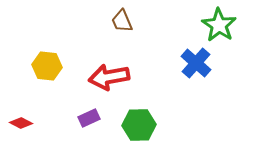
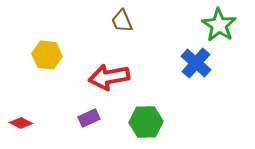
yellow hexagon: moved 11 px up
green hexagon: moved 7 px right, 3 px up
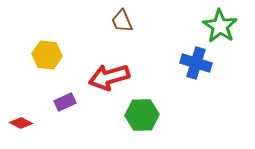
green star: moved 1 px right, 1 px down
blue cross: rotated 24 degrees counterclockwise
red arrow: rotated 6 degrees counterclockwise
purple rectangle: moved 24 px left, 16 px up
green hexagon: moved 4 px left, 7 px up
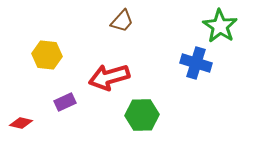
brown trapezoid: rotated 115 degrees counterclockwise
red diamond: rotated 15 degrees counterclockwise
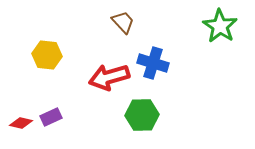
brown trapezoid: moved 1 px right, 1 px down; rotated 85 degrees counterclockwise
blue cross: moved 43 px left
purple rectangle: moved 14 px left, 15 px down
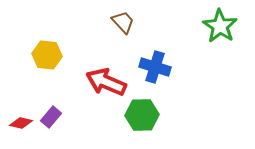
blue cross: moved 2 px right, 4 px down
red arrow: moved 3 px left, 5 px down; rotated 39 degrees clockwise
purple rectangle: rotated 25 degrees counterclockwise
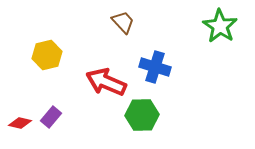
yellow hexagon: rotated 20 degrees counterclockwise
red diamond: moved 1 px left
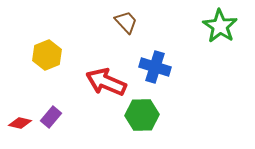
brown trapezoid: moved 3 px right
yellow hexagon: rotated 8 degrees counterclockwise
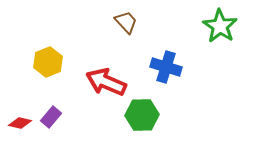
yellow hexagon: moved 1 px right, 7 px down
blue cross: moved 11 px right
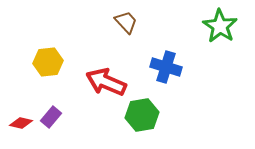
yellow hexagon: rotated 16 degrees clockwise
green hexagon: rotated 8 degrees counterclockwise
red diamond: moved 1 px right
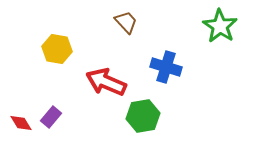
yellow hexagon: moved 9 px right, 13 px up; rotated 16 degrees clockwise
green hexagon: moved 1 px right, 1 px down
red diamond: rotated 45 degrees clockwise
